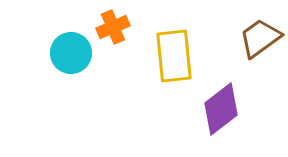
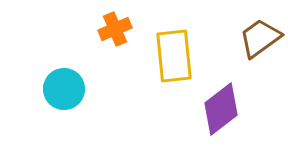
orange cross: moved 2 px right, 2 px down
cyan circle: moved 7 px left, 36 px down
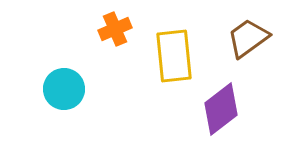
brown trapezoid: moved 12 px left
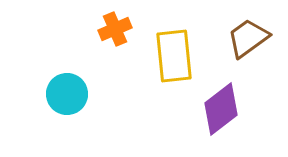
cyan circle: moved 3 px right, 5 px down
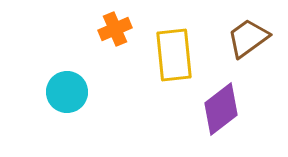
yellow rectangle: moved 1 px up
cyan circle: moved 2 px up
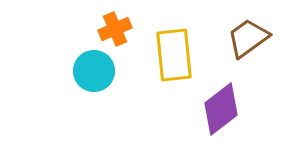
cyan circle: moved 27 px right, 21 px up
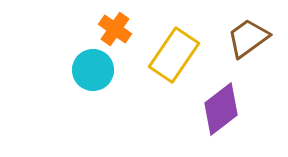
orange cross: rotated 32 degrees counterclockwise
yellow rectangle: rotated 40 degrees clockwise
cyan circle: moved 1 px left, 1 px up
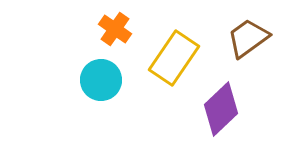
yellow rectangle: moved 3 px down
cyan circle: moved 8 px right, 10 px down
purple diamond: rotated 6 degrees counterclockwise
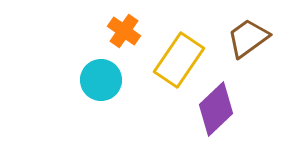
orange cross: moved 9 px right, 2 px down
yellow rectangle: moved 5 px right, 2 px down
purple diamond: moved 5 px left
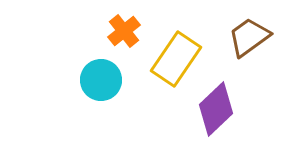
orange cross: rotated 16 degrees clockwise
brown trapezoid: moved 1 px right, 1 px up
yellow rectangle: moved 3 px left, 1 px up
